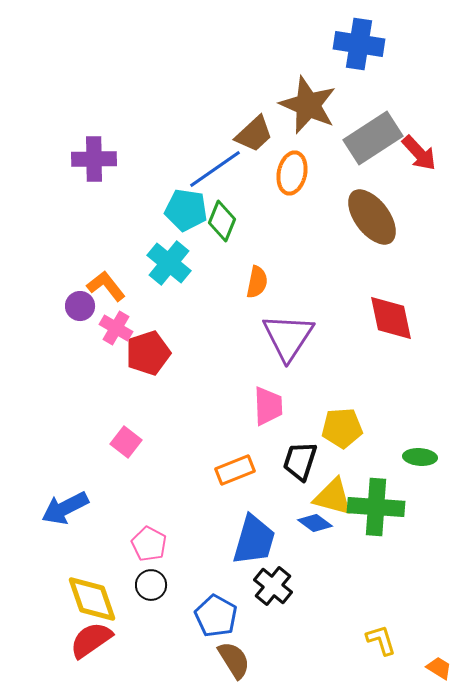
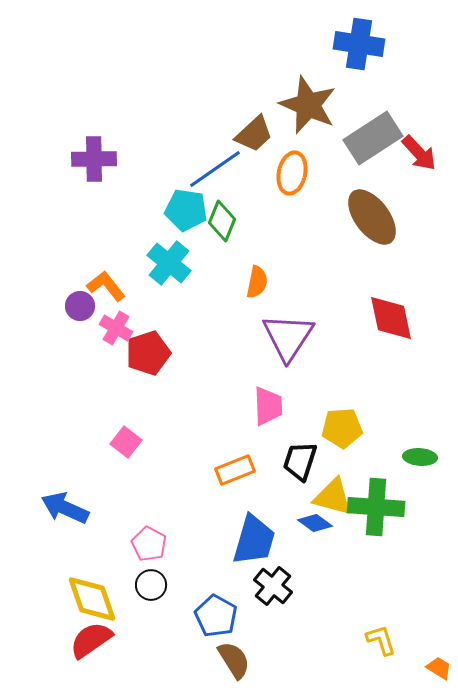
blue arrow: rotated 51 degrees clockwise
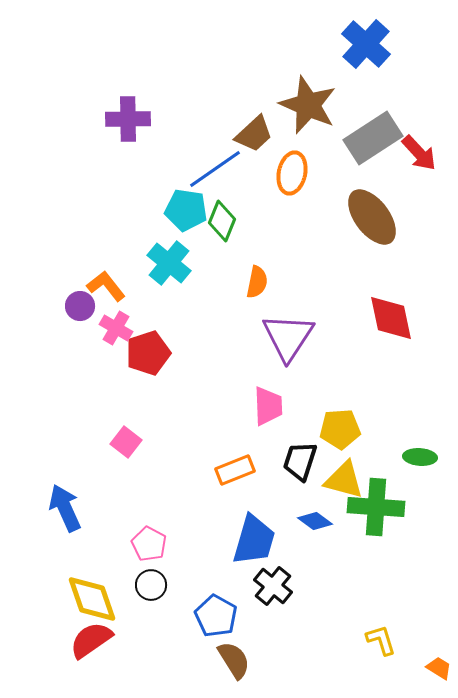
blue cross: moved 7 px right; rotated 33 degrees clockwise
purple cross: moved 34 px right, 40 px up
yellow pentagon: moved 2 px left, 1 px down
yellow triangle: moved 11 px right, 17 px up
blue arrow: rotated 42 degrees clockwise
blue diamond: moved 2 px up
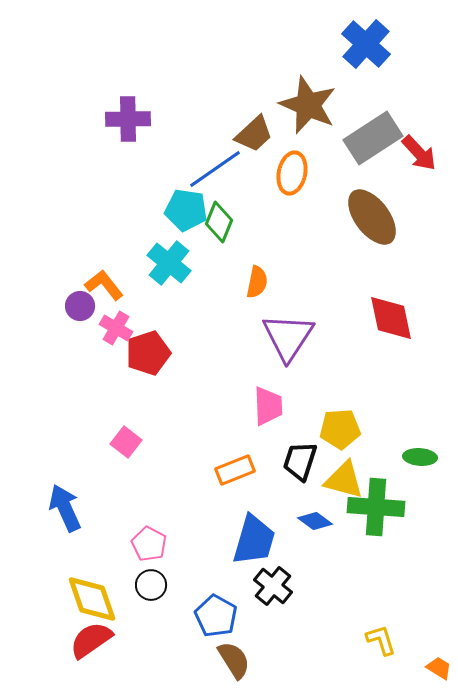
green diamond: moved 3 px left, 1 px down
orange L-shape: moved 2 px left, 1 px up
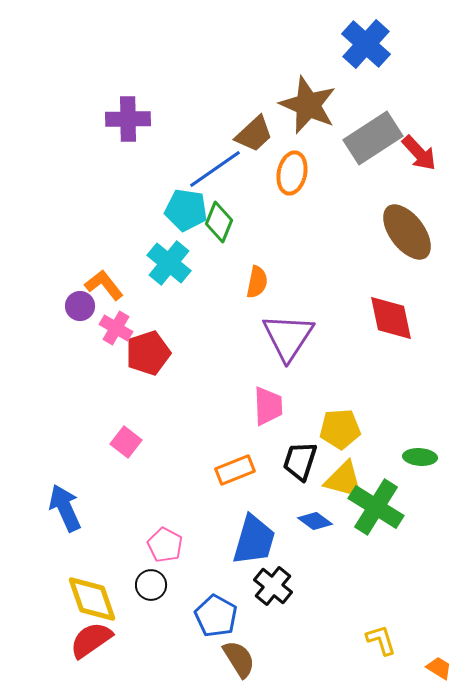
brown ellipse: moved 35 px right, 15 px down
green cross: rotated 28 degrees clockwise
pink pentagon: moved 16 px right, 1 px down
brown semicircle: moved 5 px right, 1 px up
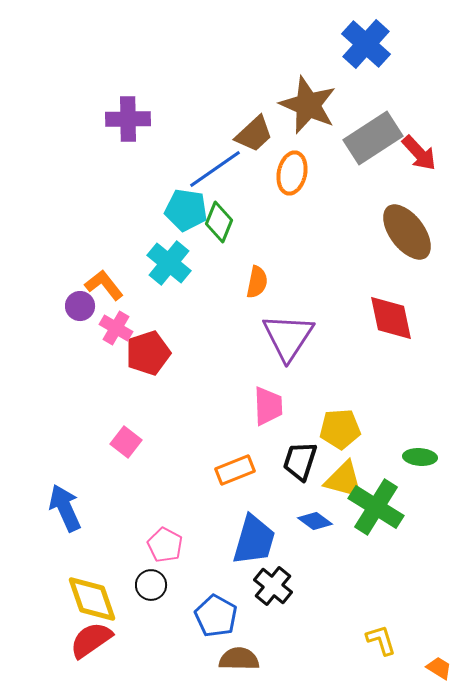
brown semicircle: rotated 57 degrees counterclockwise
